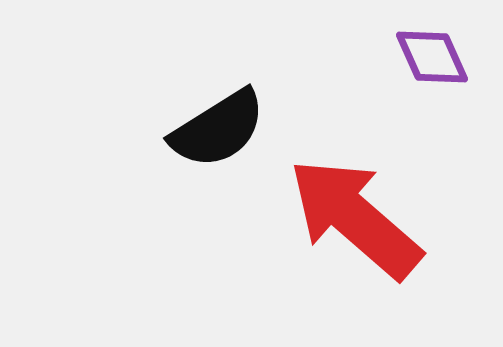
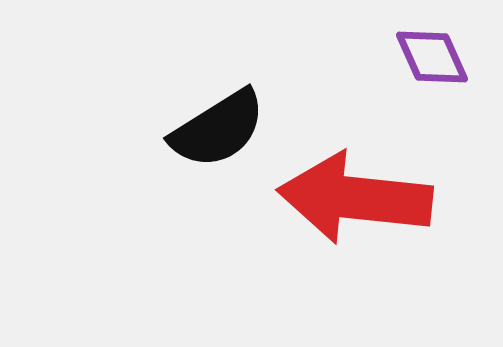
red arrow: moved 20 px up; rotated 35 degrees counterclockwise
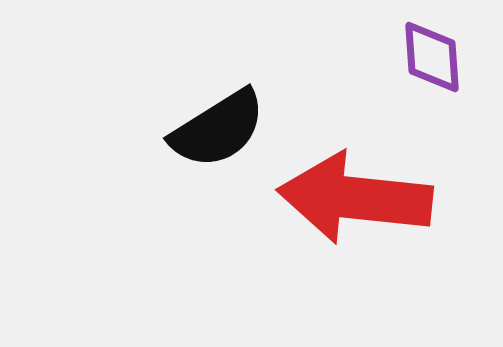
purple diamond: rotated 20 degrees clockwise
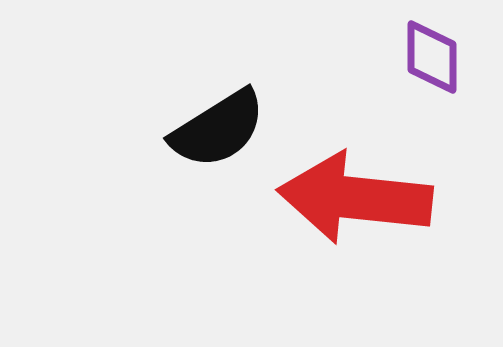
purple diamond: rotated 4 degrees clockwise
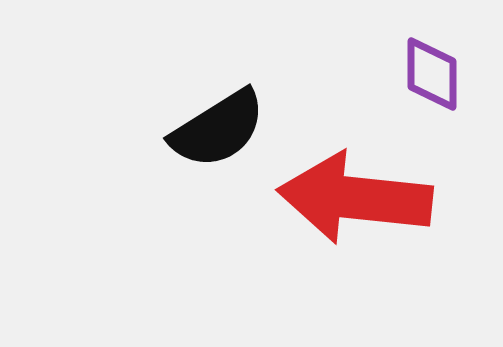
purple diamond: moved 17 px down
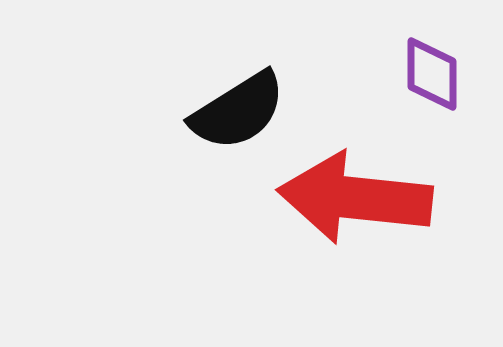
black semicircle: moved 20 px right, 18 px up
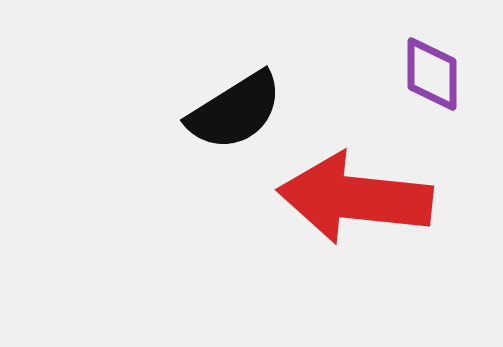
black semicircle: moved 3 px left
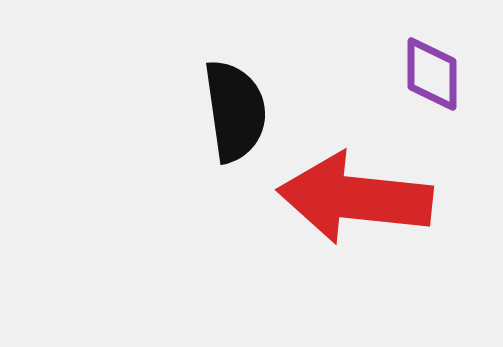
black semicircle: rotated 66 degrees counterclockwise
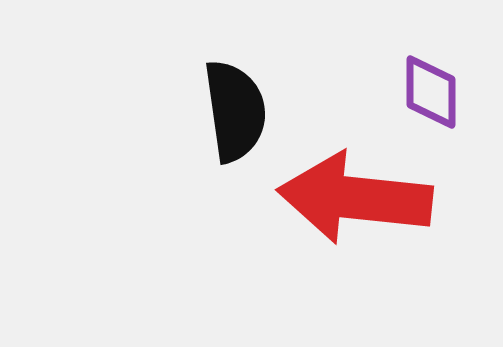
purple diamond: moved 1 px left, 18 px down
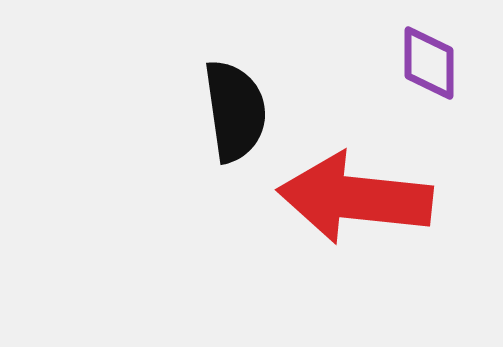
purple diamond: moved 2 px left, 29 px up
